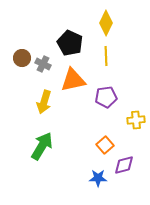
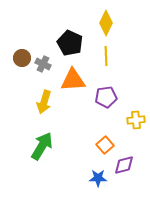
orange triangle: rotated 8 degrees clockwise
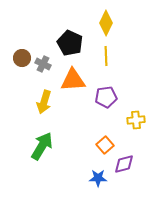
purple diamond: moved 1 px up
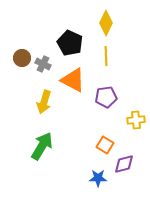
orange triangle: rotated 32 degrees clockwise
orange square: rotated 18 degrees counterclockwise
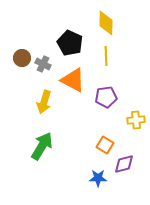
yellow diamond: rotated 25 degrees counterclockwise
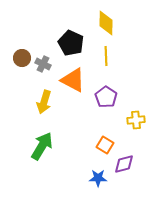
black pentagon: moved 1 px right
purple pentagon: rotated 30 degrees counterclockwise
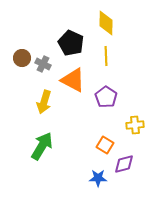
yellow cross: moved 1 px left, 5 px down
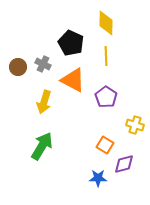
brown circle: moved 4 px left, 9 px down
yellow cross: rotated 24 degrees clockwise
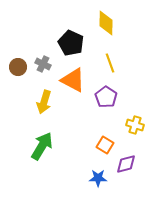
yellow line: moved 4 px right, 7 px down; rotated 18 degrees counterclockwise
purple diamond: moved 2 px right
